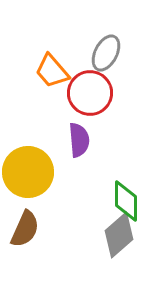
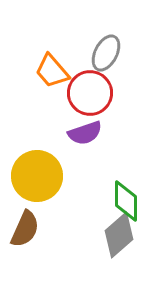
purple semicircle: moved 6 px right, 7 px up; rotated 76 degrees clockwise
yellow circle: moved 9 px right, 4 px down
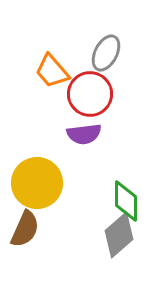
red circle: moved 1 px down
purple semicircle: moved 1 px left, 1 px down; rotated 12 degrees clockwise
yellow circle: moved 7 px down
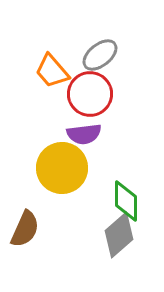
gray ellipse: moved 6 px left, 2 px down; rotated 24 degrees clockwise
yellow circle: moved 25 px right, 15 px up
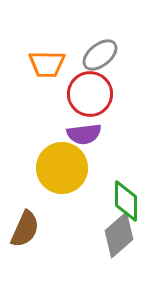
orange trapezoid: moved 5 px left, 7 px up; rotated 48 degrees counterclockwise
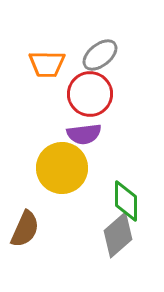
gray diamond: moved 1 px left
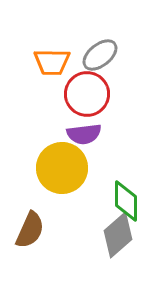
orange trapezoid: moved 5 px right, 2 px up
red circle: moved 3 px left
brown semicircle: moved 5 px right, 1 px down
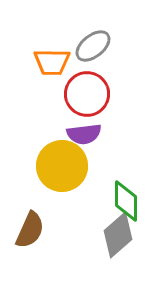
gray ellipse: moved 7 px left, 9 px up
yellow circle: moved 2 px up
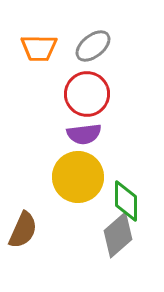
orange trapezoid: moved 13 px left, 14 px up
yellow circle: moved 16 px right, 11 px down
brown semicircle: moved 7 px left
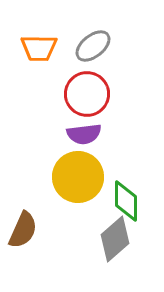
gray diamond: moved 3 px left, 4 px down
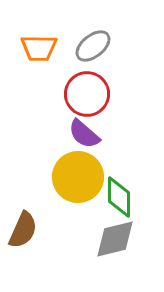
purple semicircle: rotated 48 degrees clockwise
green diamond: moved 7 px left, 4 px up
gray diamond: rotated 27 degrees clockwise
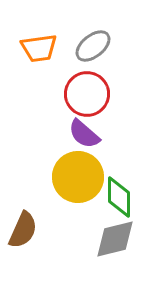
orange trapezoid: rotated 9 degrees counterclockwise
